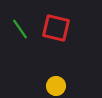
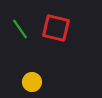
yellow circle: moved 24 px left, 4 px up
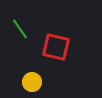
red square: moved 19 px down
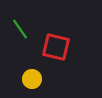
yellow circle: moved 3 px up
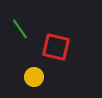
yellow circle: moved 2 px right, 2 px up
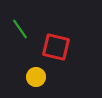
yellow circle: moved 2 px right
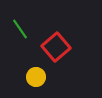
red square: rotated 36 degrees clockwise
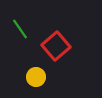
red square: moved 1 px up
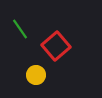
yellow circle: moved 2 px up
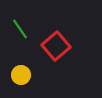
yellow circle: moved 15 px left
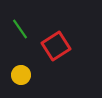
red square: rotated 8 degrees clockwise
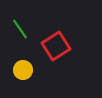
yellow circle: moved 2 px right, 5 px up
